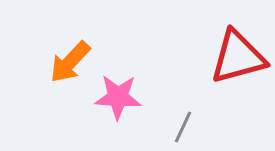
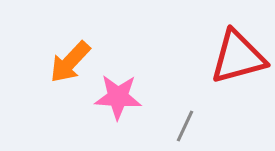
gray line: moved 2 px right, 1 px up
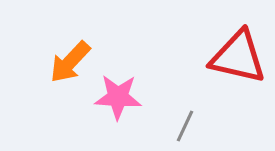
red triangle: rotated 28 degrees clockwise
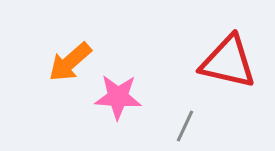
red triangle: moved 10 px left, 5 px down
orange arrow: rotated 6 degrees clockwise
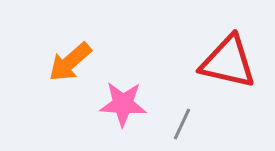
pink star: moved 5 px right, 7 px down
gray line: moved 3 px left, 2 px up
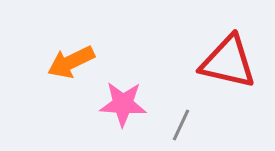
orange arrow: moved 1 px right; rotated 15 degrees clockwise
gray line: moved 1 px left, 1 px down
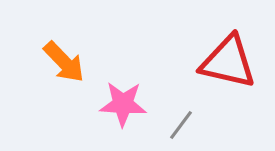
orange arrow: moved 7 px left; rotated 108 degrees counterclockwise
gray line: rotated 12 degrees clockwise
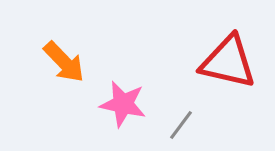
pink star: rotated 9 degrees clockwise
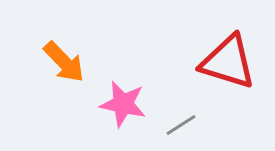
red triangle: rotated 4 degrees clockwise
gray line: rotated 20 degrees clockwise
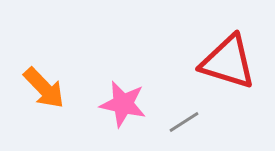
orange arrow: moved 20 px left, 26 px down
gray line: moved 3 px right, 3 px up
